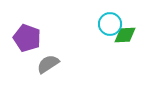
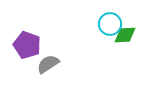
purple pentagon: moved 7 px down
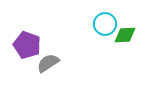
cyan circle: moved 5 px left
gray semicircle: moved 1 px up
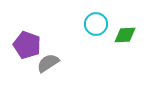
cyan circle: moved 9 px left
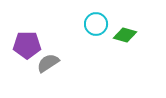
green diamond: rotated 20 degrees clockwise
purple pentagon: rotated 20 degrees counterclockwise
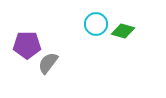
green diamond: moved 2 px left, 4 px up
gray semicircle: rotated 20 degrees counterclockwise
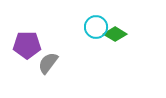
cyan circle: moved 3 px down
green diamond: moved 8 px left, 3 px down; rotated 15 degrees clockwise
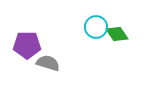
green diamond: moved 2 px right; rotated 25 degrees clockwise
gray semicircle: rotated 70 degrees clockwise
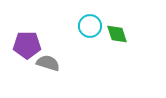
cyan circle: moved 6 px left, 1 px up
green diamond: rotated 15 degrees clockwise
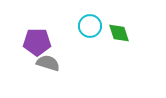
green diamond: moved 2 px right, 1 px up
purple pentagon: moved 10 px right, 3 px up
